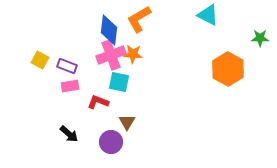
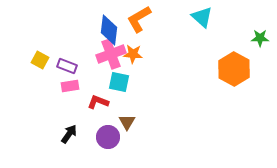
cyan triangle: moved 6 px left, 2 px down; rotated 15 degrees clockwise
pink cross: moved 1 px up
orange hexagon: moved 6 px right
black arrow: rotated 96 degrees counterclockwise
purple circle: moved 3 px left, 5 px up
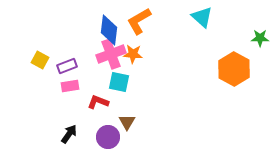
orange L-shape: moved 2 px down
purple rectangle: rotated 42 degrees counterclockwise
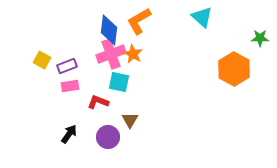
orange star: rotated 24 degrees clockwise
yellow square: moved 2 px right
brown triangle: moved 3 px right, 2 px up
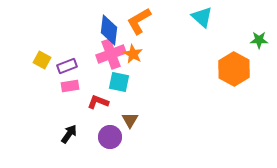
green star: moved 1 px left, 2 px down
purple circle: moved 2 px right
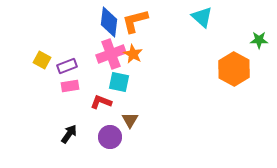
orange L-shape: moved 4 px left; rotated 16 degrees clockwise
blue diamond: moved 8 px up
red L-shape: moved 3 px right
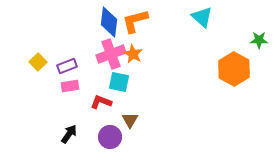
yellow square: moved 4 px left, 2 px down; rotated 18 degrees clockwise
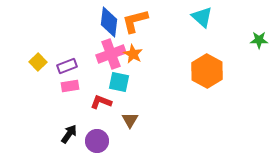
orange hexagon: moved 27 px left, 2 px down
purple circle: moved 13 px left, 4 px down
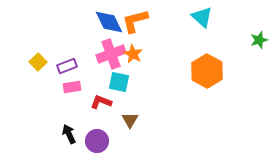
blue diamond: rotated 32 degrees counterclockwise
green star: rotated 18 degrees counterclockwise
pink rectangle: moved 2 px right, 1 px down
black arrow: rotated 60 degrees counterclockwise
